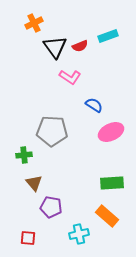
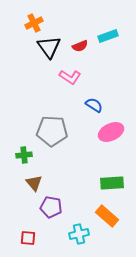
black triangle: moved 6 px left
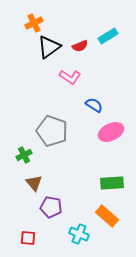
cyan rectangle: rotated 12 degrees counterclockwise
black triangle: rotated 30 degrees clockwise
gray pentagon: rotated 16 degrees clockwise
green cross: rotated 21 degrees counterclockwise
cyan cross: rotated 36 degrees clockwise
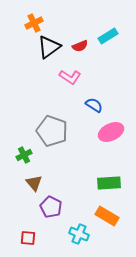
green rectangle: moved 3 px left
purple pentagon: rotated 15 degrees clockwise
orange rectangle: rotated 10 degrees counterclockwise
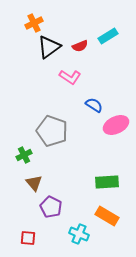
pink ellipse: moved 5 px right, 7 px up
green rectangle: moved 2 px left, 1 px up
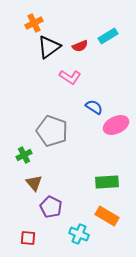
blue semicircle: moved 2 px down
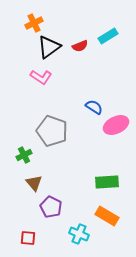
pink L-shape: moved 29 px left
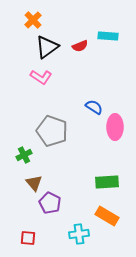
orange cross: moved 1 px left, 3 px up; rotated 18 degrees counterclockwise
cyan rectangle: rotated 36 degrees clockwise
black triangle: moved 2 px left
pink ellipse: moved 1 px left, 2 px down; rotated 65 degrees counterclockwise
purple pentagon: moved 1 px left, 4 px up
cyan cross: rotated 30 degrees counterclockwise
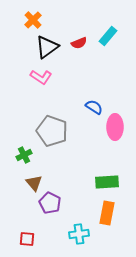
cyan rectangle: rotated 54 degrees counterclockwise
red semicircle: moved 1 px left, 3 px up
orange rectangle: moved 3 px up; rotated 70 degrees clockwise
red square: moved 1 px left, 1 px down
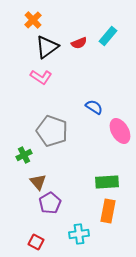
pink ellipse: moved 5 px right, 4 px down; rotated 30 degrees counterclockwise
brown triangle: moved 4 px right, 1 px up
purple pentagon: rotated 15 degrees clockwise
orange rectangle: moved 1 px right, 2 px up
red square: moved 9 px right, 3 px down; rotated 21 degrees clockwise
